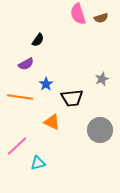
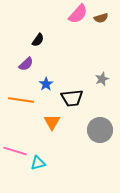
pink semicircle: rotated 120 degrees counterclockwise
purple semicircle: rotated 14 degrees counterclockwise
orange line: moved 1 px right, 3 px down
orange triangle: rotated 36 degrees clockwise
pink line: moved 2 px left, 5 px down; rotated 60 degrees clockwise
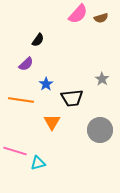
gray star: rotated 16 degrees counterclockwise
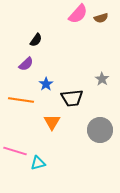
black semicircle: moved 2 px left
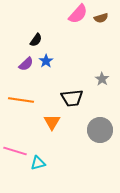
blue star: moved 23 px up
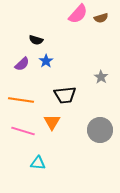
black semicircle: rotated 72 degrees clockwise
purple semicircle: moved 4 px left
gray star: moved 1 px left, 2 px up
black trapezoid: moved 7 px left, 3 px up
pink line: moved 8 px right, 20 px up
cyan triangle: rotated 21 degrees clockwise
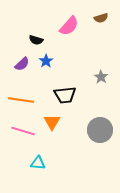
pink semicircle: moved 9 px left, 12 px down
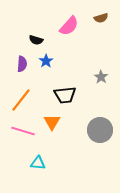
purple semicircle: rotated 42 degrees counterclockwise
orange line: rotated 60 degrees counterclockwise
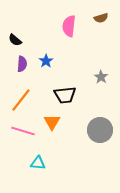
pink semicircle: rotated 145 degrees clockwise
black semicircle: moved 21 px left; rotated 24 degrees clockwise
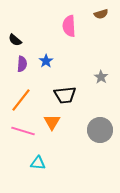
brown semicircle: moved 4 px up
pink semicircle: rotated 10 degrees counterclockwise
